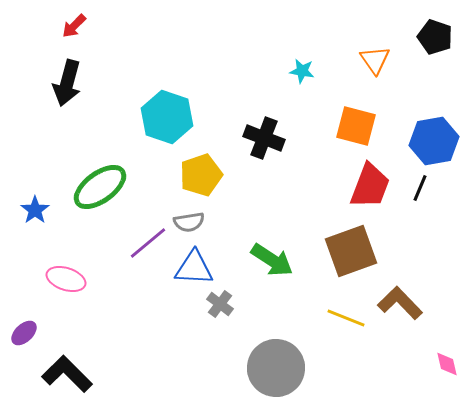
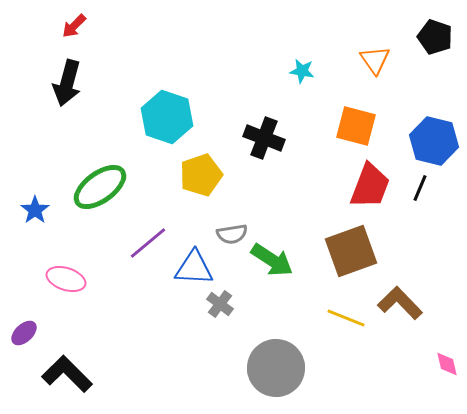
blue hexagon: rotated 24 degrees clockwise
gray semicircle: moved 43 px right, 12 px down
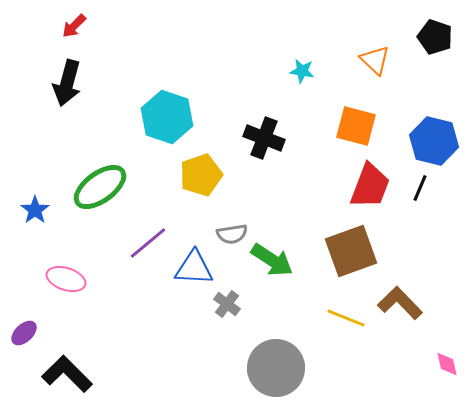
orange triangle: rotated 12 degrees counterclockwise
gray cross: moved 7 px right
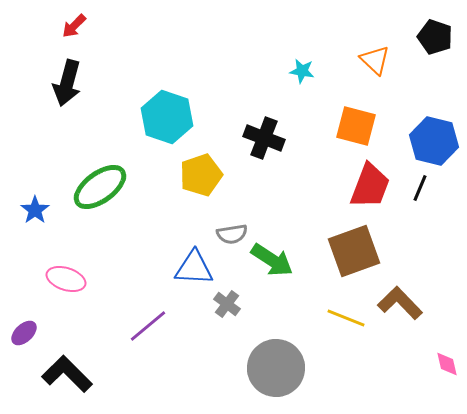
purple line: moved 83 px down
brown square: moved 3 px right
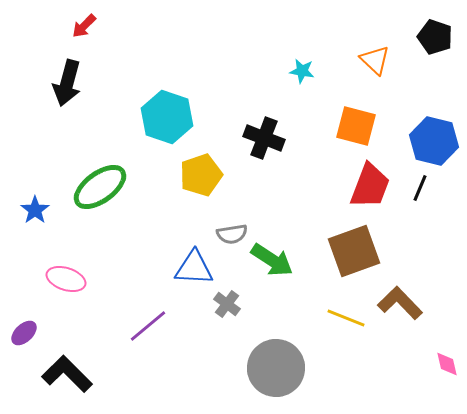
red arrow: moved 10 px right
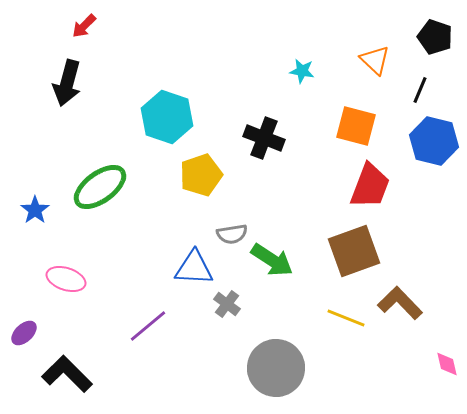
black line: moved 98 px up
